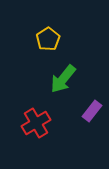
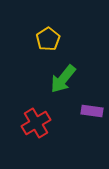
purple rectangle: rotated 60 degrees clockwise
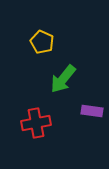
yellow pentagon: moved 6 px left, 3 px down; rotated 15 degrees counterclockwise
red cross: rotated 20 degrees clockwise
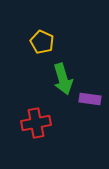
green arrow: rotated 56 degrees counterclockwise
purple rectangle: moved 2 px left, 12 px up
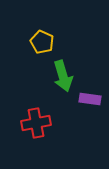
green arrow: moved 3 px up
